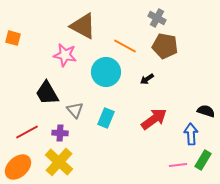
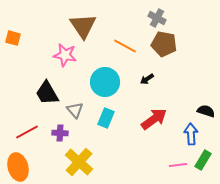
brown triangle: rotated 28 degrees clockwise
brown pentagon: moved 1 px left, 2 px up
cyan circle: moved 1 px left, 10 px down
yellow cross: moved 20 px right
orange ellipse: rotated 64 degrees counterclockwise
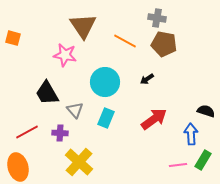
gray cross: rotated 18 degrees counterclockwise
orange line: moved 5 px up
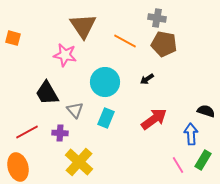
pink line: rotated 66 degrees clockwise
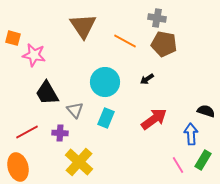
pink star: moved 31 px left
